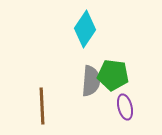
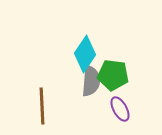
cyan diamond: moved 25 px down
purple ellipse: moved 5 px left, 2 px down; rotated 15 degrees counterclockwise
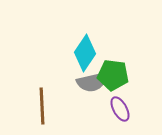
cyan diamond: moved 1 px up
gray semicircle: moved 1 px right, 1 px down; rotated 72 degrees clockwise
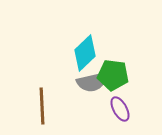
cyan diamond: rotated 12 degrees clockwise
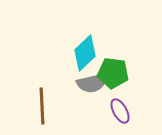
green pentagon: moved 2 px up
gray semicircle: moved 1 px down
purple ellipse: moved 2 px down
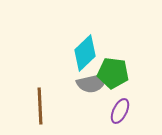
brown line: moved 2 px left
purple ellipse: rotated 55 degrees clockwise
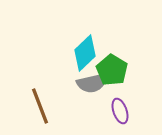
green pentagon: moved 1 px left, 3 px up; rotated 24 degrees clockwise
brown line: rotated 18 degrees counterclockwise
purple ellipse: rotated 45 degrees counterclockwise
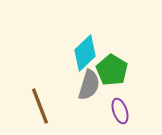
gray semicircle: moved 3 px left, 2 px down; rotated 60 degrees counterclockwise
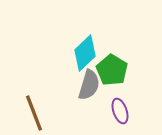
brown line: moved 6 px left, 7 px down
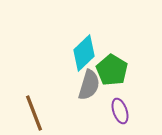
cyan diamond: moved 1 px left
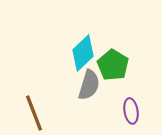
cyan diamond: moved 1 px left
green pentagon: moved 1 px right, 5 px up
purple ellipse: moved 11 px right; rotated 10 degrees clockwise
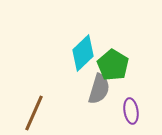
gray semicircle: moved 10 px right, 4 px down
brown line: rotated 45 degrees clockwise
